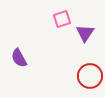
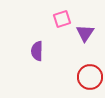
purple semicircle: moved 18 px right, 7 px up; rotated 30 degrees clockwise
red circle: moved 1 px down
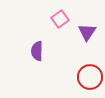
pink square: moved 2 px left; rotated 18 degrees counterclockwise
purple triangle: moved 2 px right, 1 px up
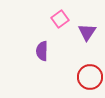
purple semicircle: moved 5 px right
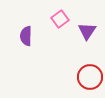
purple triangle: moved 1 px up
purple semicircle: moved 16 px left, 15 px up
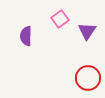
red circle: moved 2 px left, 1 px down
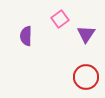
purple triangle: moved 1 px left, 3 px down
red circle: moved 2 px left, 1 px up
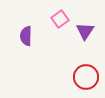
purple triangle: moved 1 px left, 3 px up
